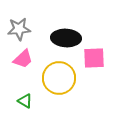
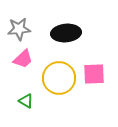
black ellipse: moved 5 px up; rotated 8 degrees counterclockwise
pink square: moved 16 px down
green triangle: moved 1 px right
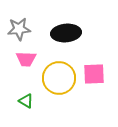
pink trapezoid: moved 3 px right; rotated 45 degrees clockwise
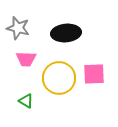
gray star: moved 1 px left, 1 px up; rotated 20 degrees clockwise
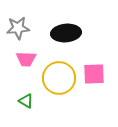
gray star: rotated 20 degrees counterclockwise
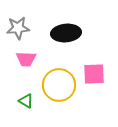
yellow circle: moved 7 px down
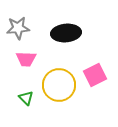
pink square: moved 1 px right, 1 px down; rotated 25 degrees counterclockwise
green triangle: moved 3 px up; rotated 14 degrees clockwise
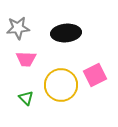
yellow circle: moved 2 px right
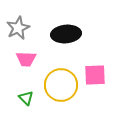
gray star: rotated 20 degrees counterclockwise
black ellipse: moved 1 px down
pink square: rotated 25 degrees clockwise
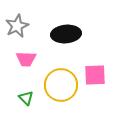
gray star: moved 1 px left, 2 px up
